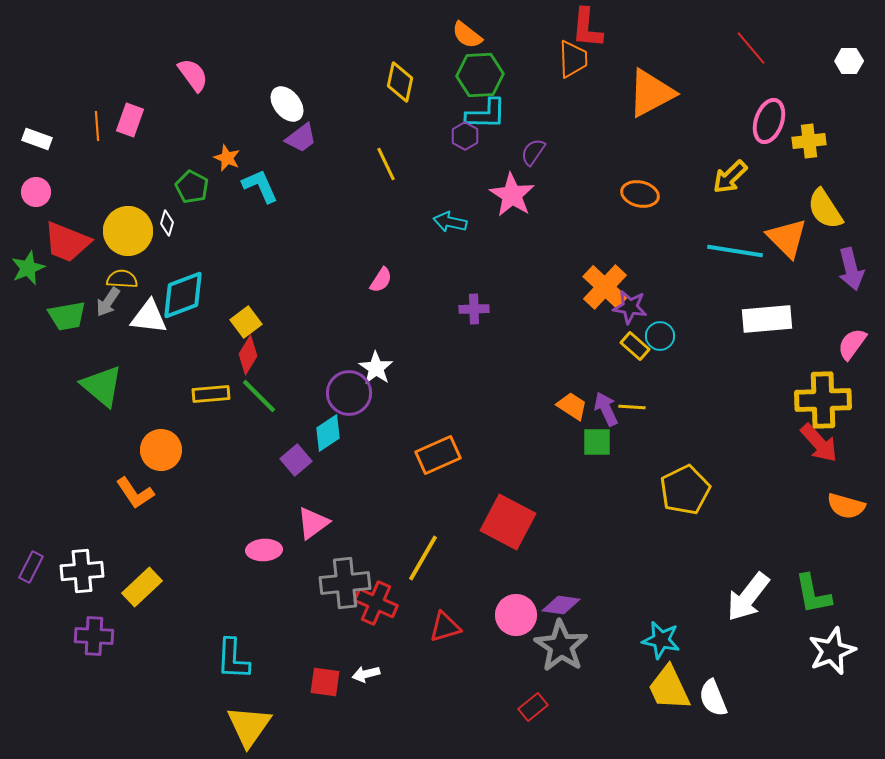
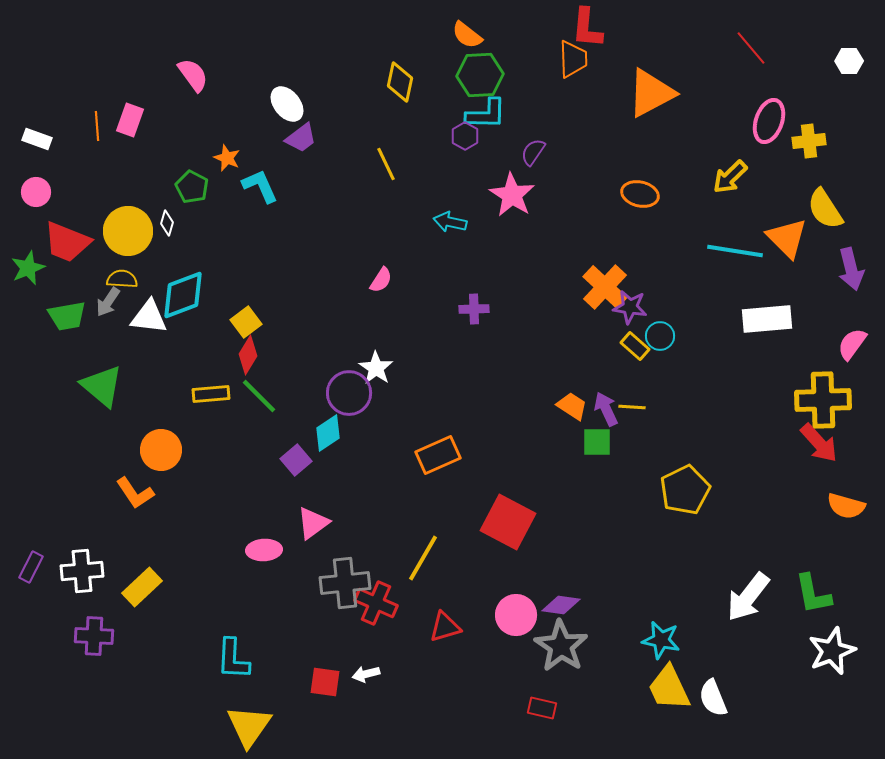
red rectangle at (533, 707): moved 9 px right, 1 px down; rotated 52 degrees clockwise
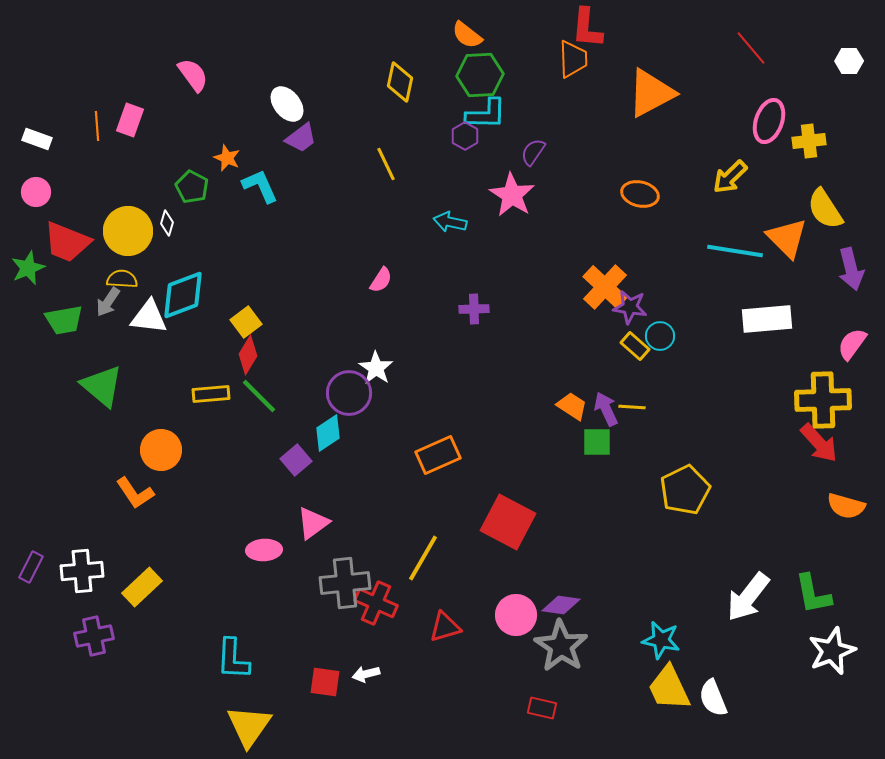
green trapezoid at (67, 316): moved 3 px left, 4 px down
purple cross at (94, 636): rotated 15 degrees counterclockwise
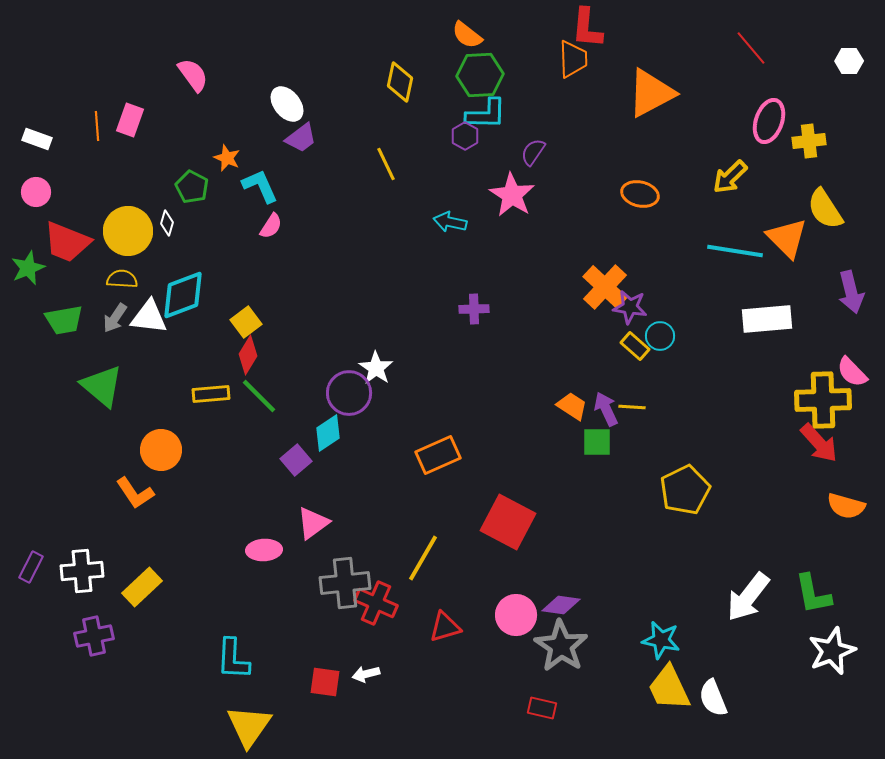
purple arrow at (851, 269): moved 23 px down
pink semicircle at (381, 280): moved 110 px left, 54 px up
gray arrow at (108, 302): moved 7 px right, 16 px down
pink semicircle at (852, 344): moved 28 px down; rotated 80 degrees counterclockwise
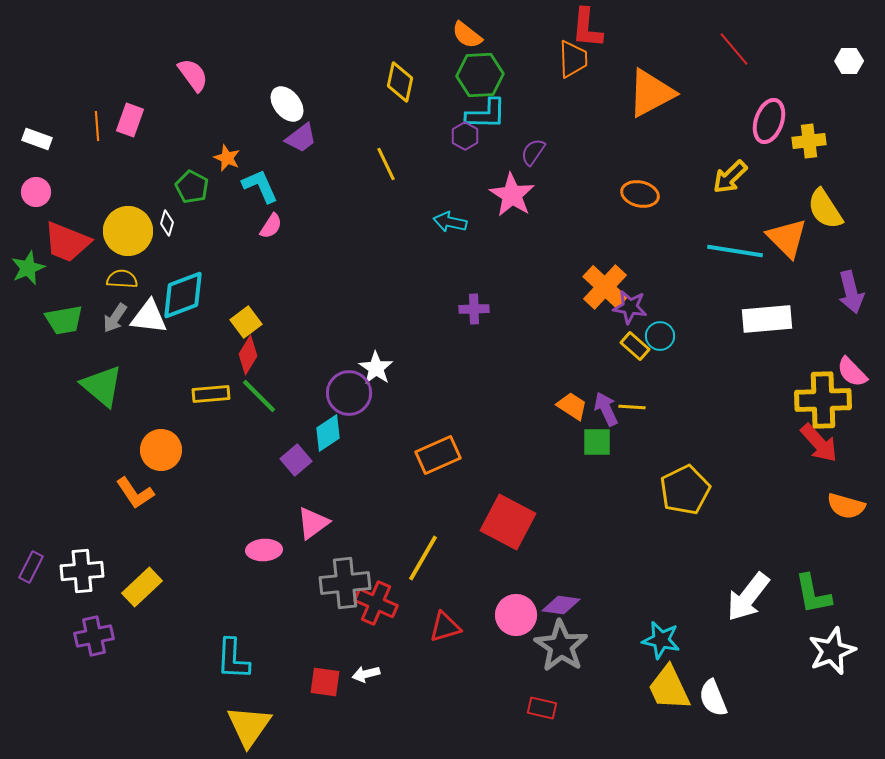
red line at (751, 48): moved 17 px left, 1 px down
